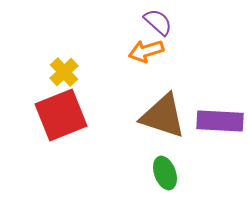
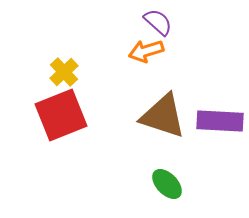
green ellipse: moved 2 px right, 11 px down; rotated 24 degrees counterclockwise
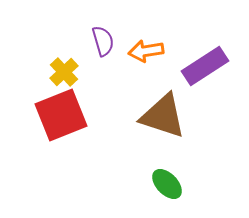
purple semicircle: moved 55 px left, 19 px down; rotated 32 degrees clockwise
orange arrow: rotated 8 degrees clockwise
purple rectangle: moved 15 px left, 55 px up; rotated 36 degrees counterclockwise
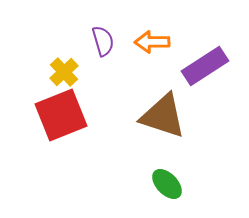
orange arrow: moved 6 px right, 9 px up; rotated 8 degrees clockwise
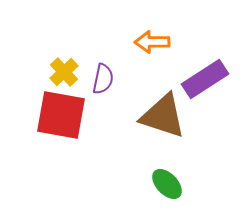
purple semicircle: moved 38 px down; rotated 28 degrees clockwise
purple rectangle: moved 13 px down
red square: rotated 32 degrees clockwise
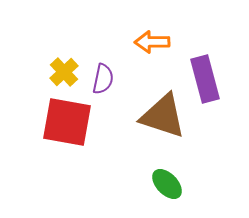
purple rectangle: rotated 72 degrees counterclockwise
red square: moved 6 px right, 7 px down
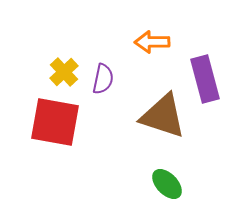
red square: moved 12 px left
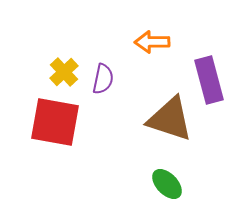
purple rectangle: moved 4 px right, 1 px down
brown triangle: moved 7 px right, 3 px down
